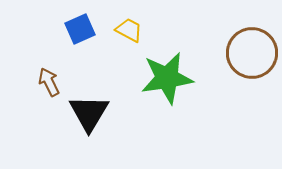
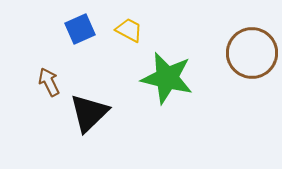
green star: rotated 22 degrees clockwise
black triangle: rotated 15 degrees clockwise
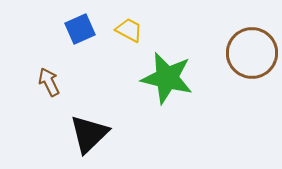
black triangle: moved 21 px down
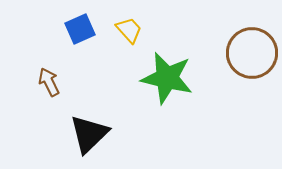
yellow trapezoid: rotated 20 degrees clockwise
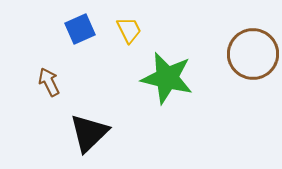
yellow trapezoid: rotated 16 degrees clockwise
brown circle: moved 1 px right, 1 px down
black triangle: moved 1 px up
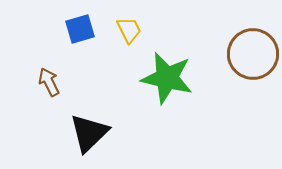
blue square: rotated 8 degrees clockwise
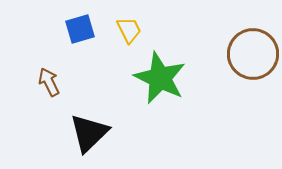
green star: moved 7 px left; rotated 12 degrees clockwise
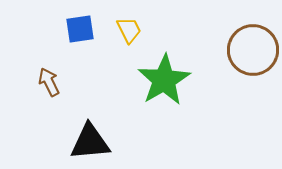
blue square: rotated 8 degrees clockwise
brown circle: moved 4 px up
green star: moved 4 px right, 2 px down; rotated 16 degrees clockwise
black triangle: moved 1 px right, 9 px down; rotated 39 degrees clockwise
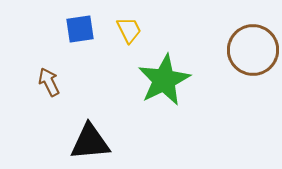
green star: rotated 4 degrees clockwise
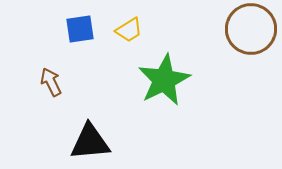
yellow trapezoid: rotated 84 degrees clockwise
brown circle: moved 2 px left, 21 px up
brown arrow: moved 2 px right
